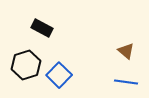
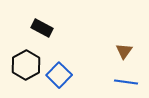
brown triangle: moved 2 px left; rotated 24 degrees clockwise
black hexagon: rotated 12 degrees counterclockwise
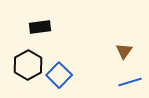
black rectangle: moved 2 px left, 1 px up; rotated 35 degrees counterclockwise
black hexagon: moved 2 px right
blue line: moved 4 px right; rotated 25 degrees counterclockwise
